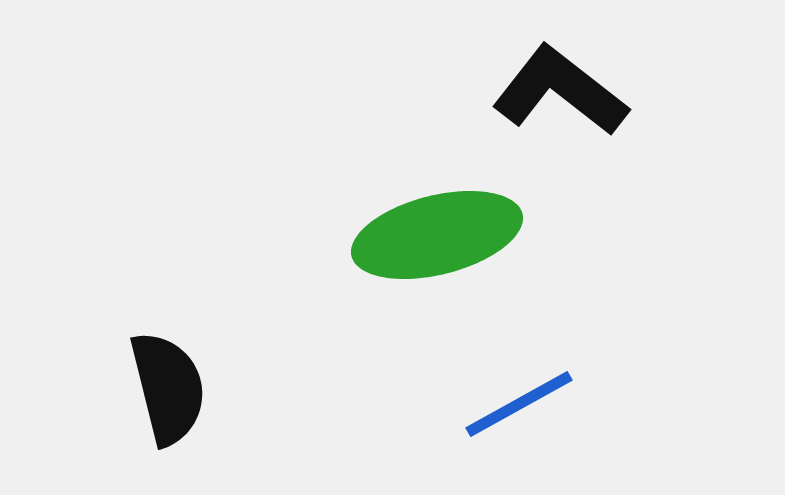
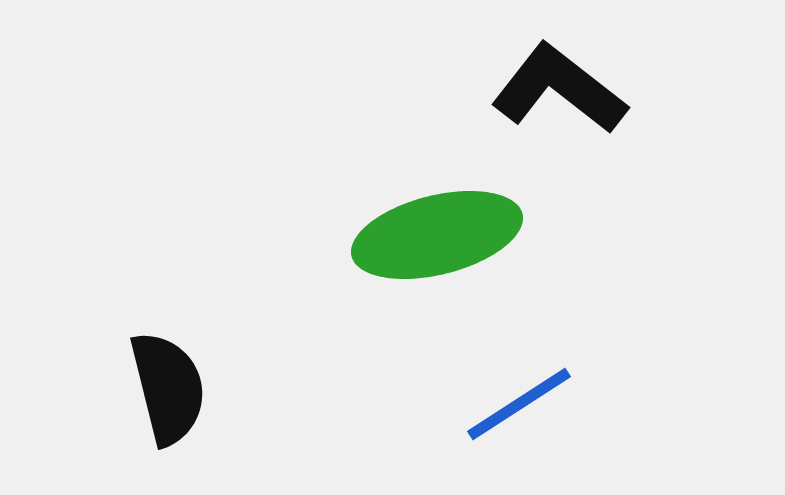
black L-shape: moved 1 px left, 2 px up
blue line: rotated 4 degrees counterclockwise
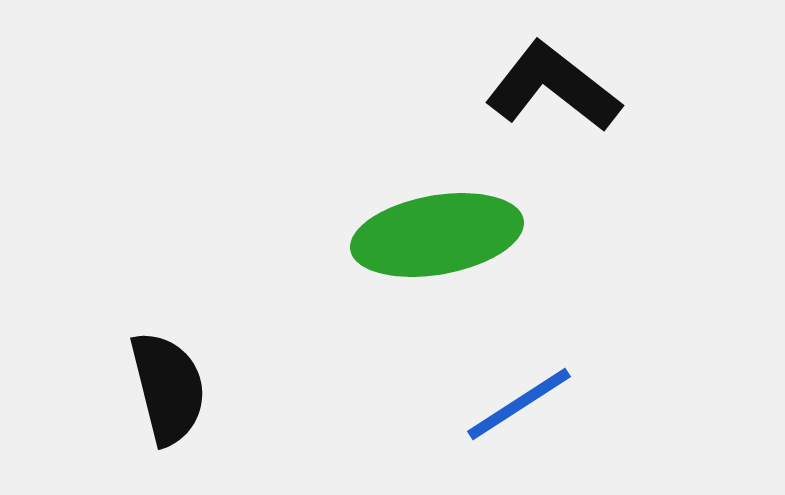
black L-shape: moved 6 px left, 2 px up
green ellipse: rotated 4 degrees clockwise
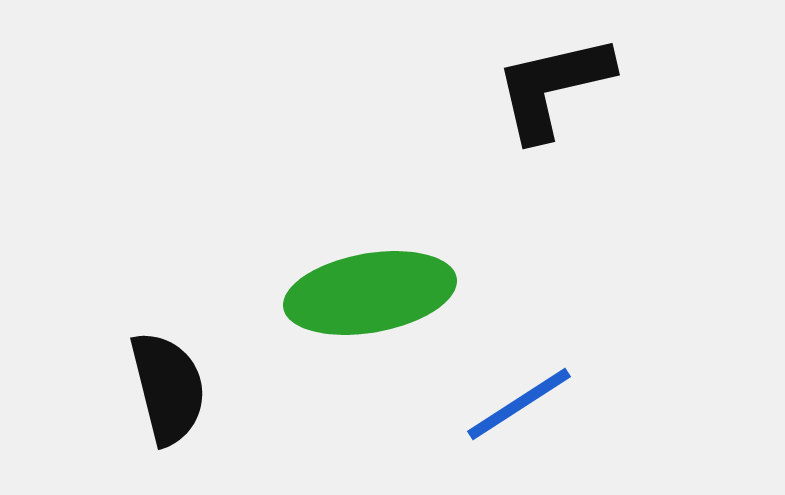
black L-shape: rotated 51 degrees counterclockwise
green ellipse: moved 67 px left, 58 px down
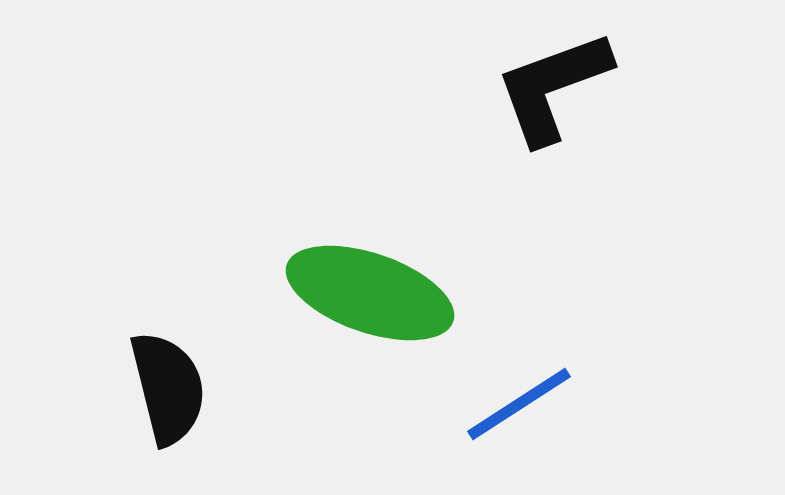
black L-shape: rotated 7 degrees counterclockwise
green ellipse: rotated 29 degrees clockwise
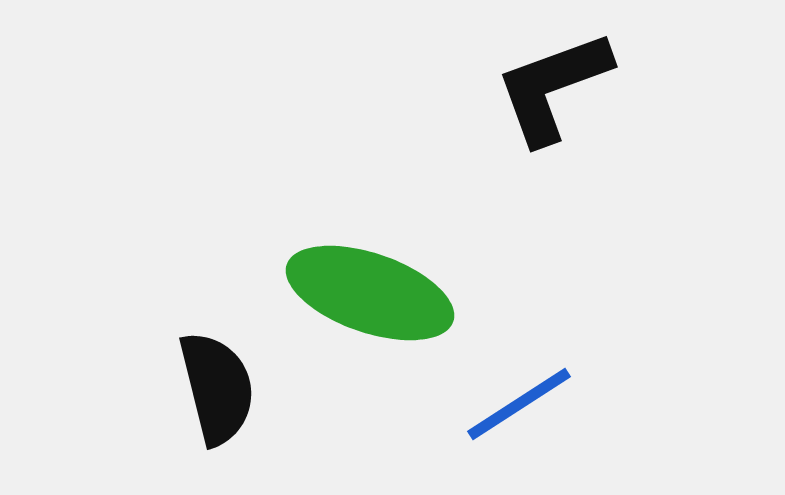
black semicircle: moved 49 px right
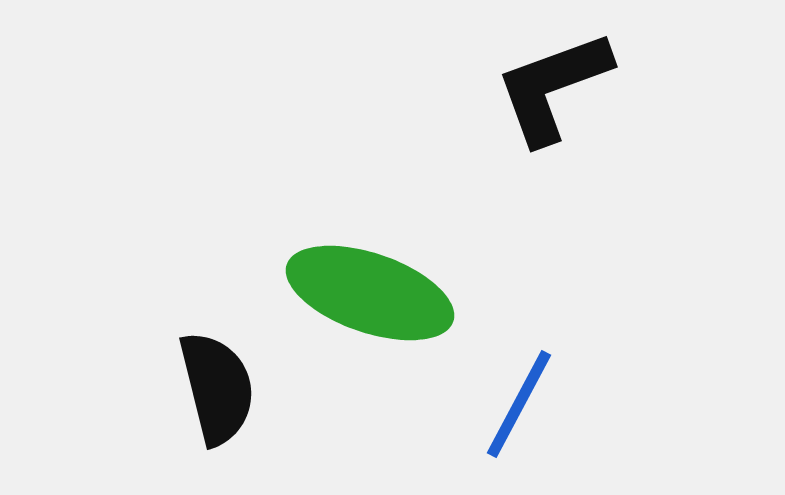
blue line: rotated 29 degrees counterclockwise
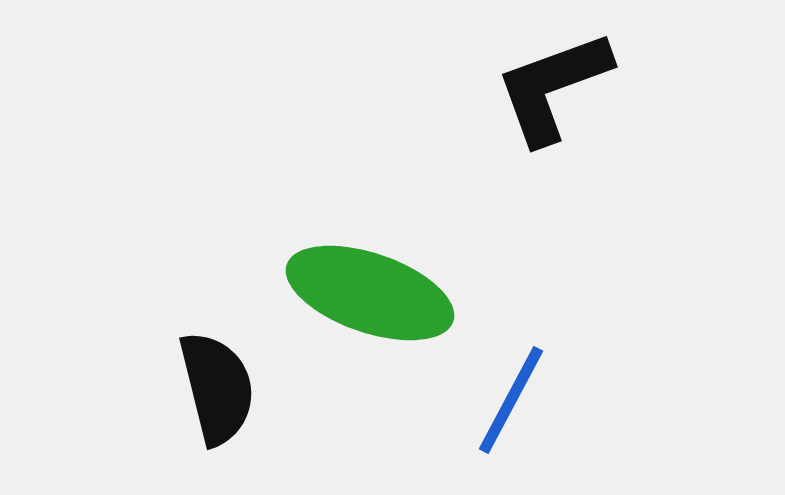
blue line: moved 8 px left, 4 px up
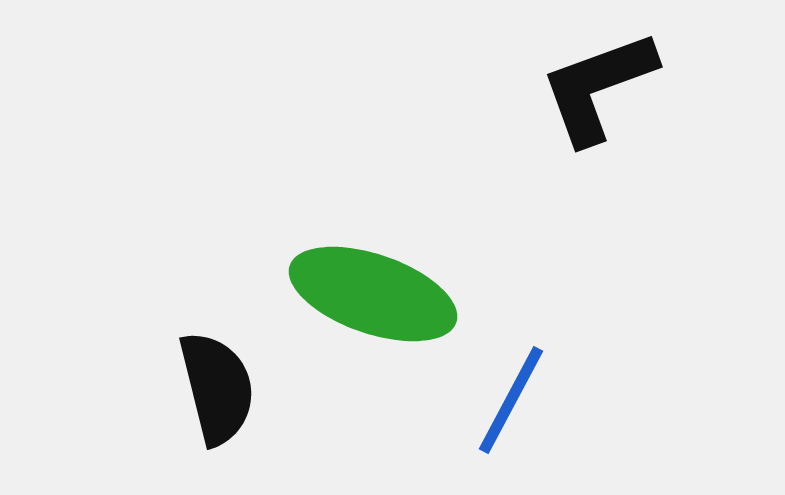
black L-shape: moved 45 px right
green ellipse: moved 3 px right, 1 px down
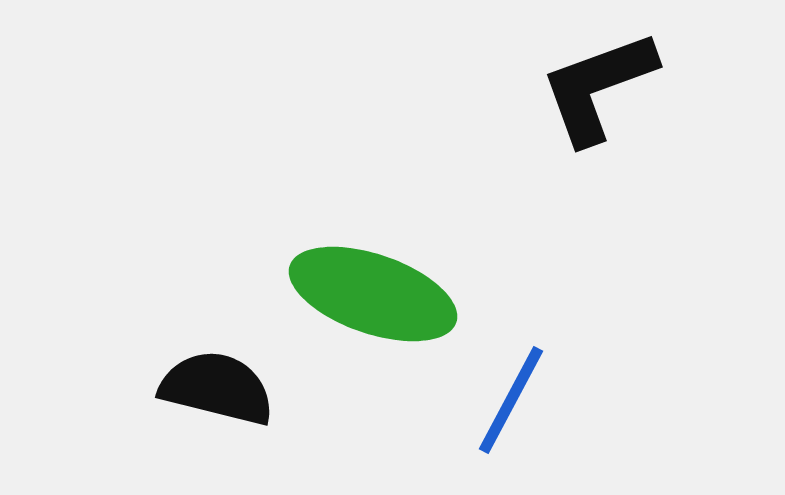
black semicircle: rotated 62 degrees counterclockwise
